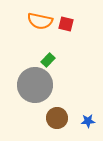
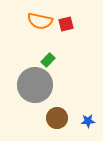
red square: rotated 28 degrees counterclockwise
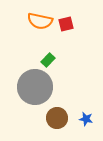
gray circle: moved 2 px down
blue star: moved 2 px left, 2 px up; rotated 16 degrees clockwise
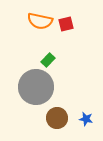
gray circle: moved 1 px right
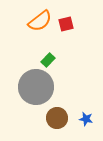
orange semicircle: rotated 50 degrees counterclockwise
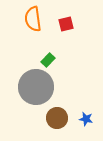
orange semicircle: moved 7 px left, 2 px up; rotated 120 degrees clockwise
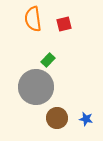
red square: moved 2 px left
